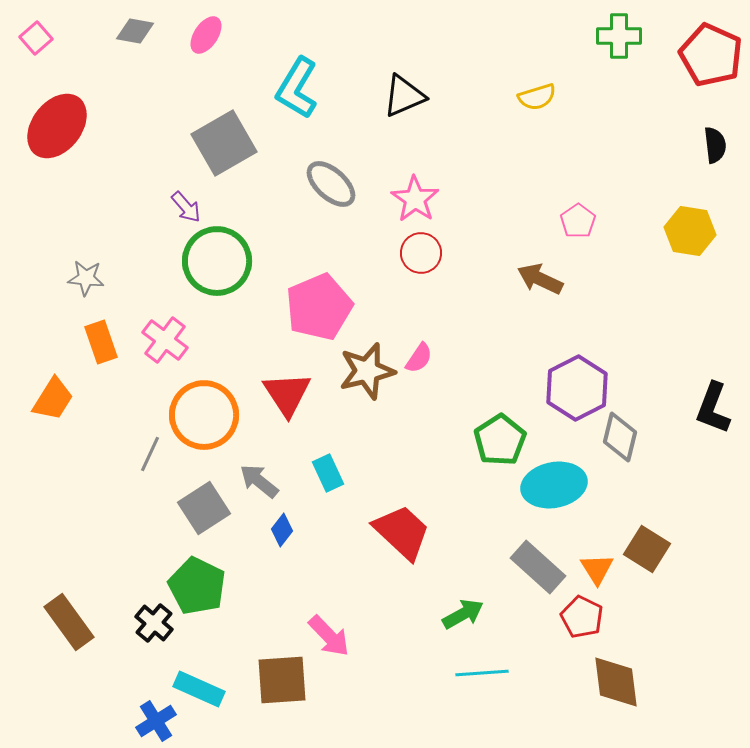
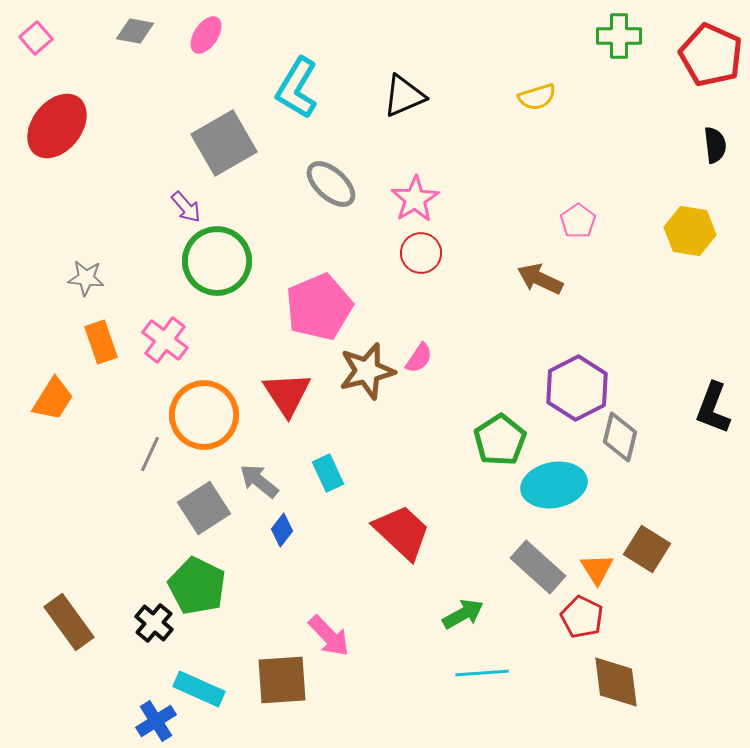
pink star at (415, 199): rotated 6 degrees clockwise
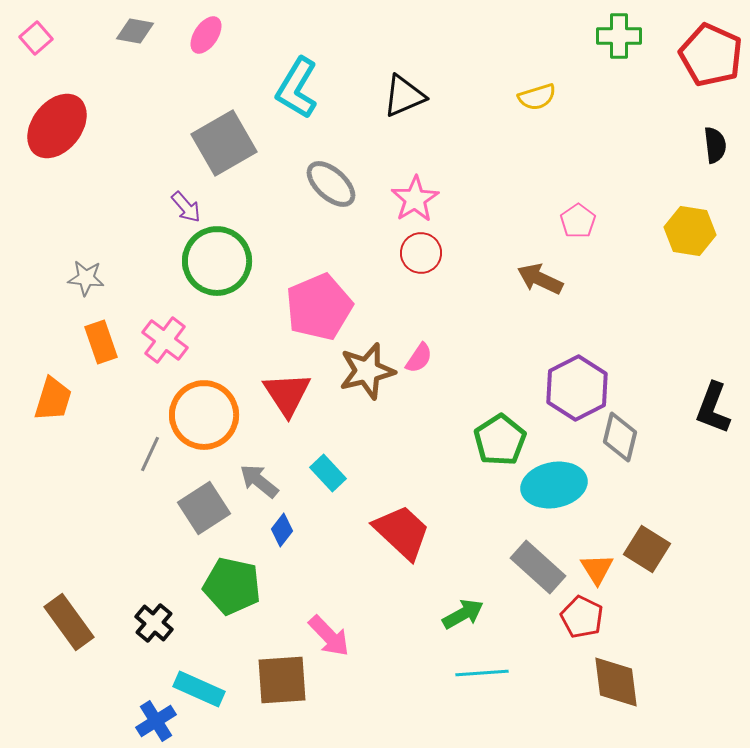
orange trapezoid at (53, 399): rotated 15 degrees counterclockwise
cyan rectangle at (328, 473): rotated 18 degrees counterclockwise
green pentagon at (197, 586): moved 35 px right; rotated 14 degrees counterclockwise
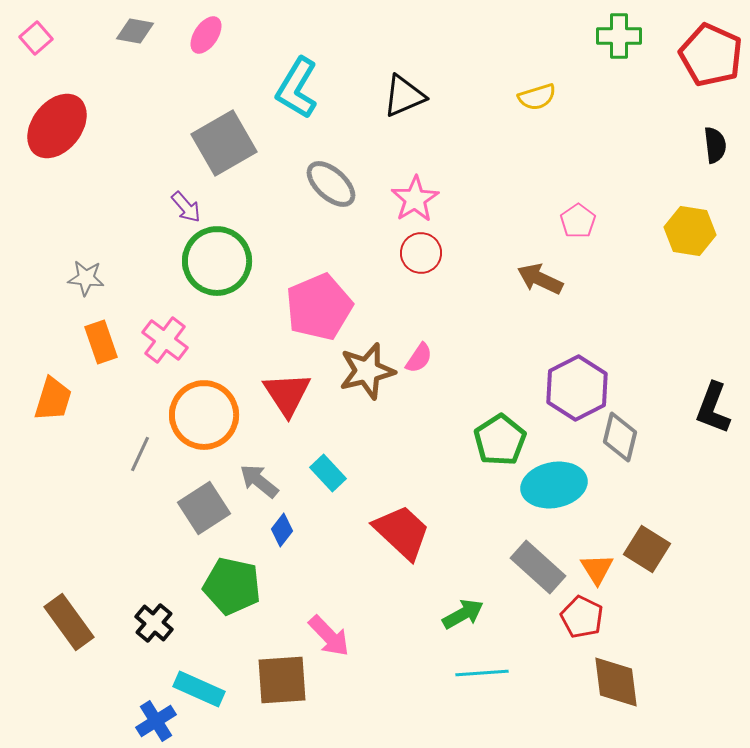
gray line at (150, 454): moved 10 px left
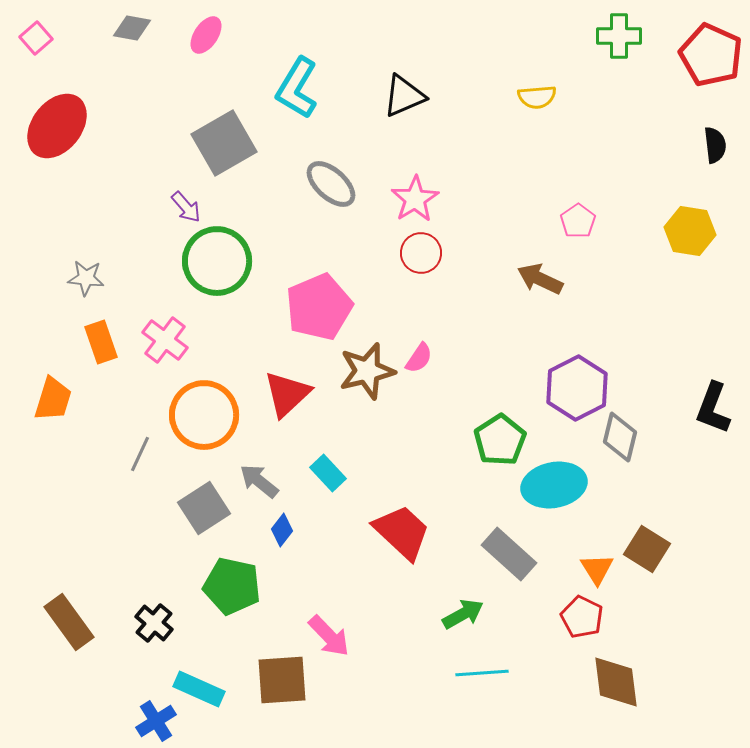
gray diamond at (135, 31): moved 3 px left, 3 px up
yellow semicircle at (537, 97): rotated 12 degrees clockwise
red triangle at (287, 394): rotated 20 degrees clockwise
gray rectangle at (538, 567): moved 29 px left, 13 px up
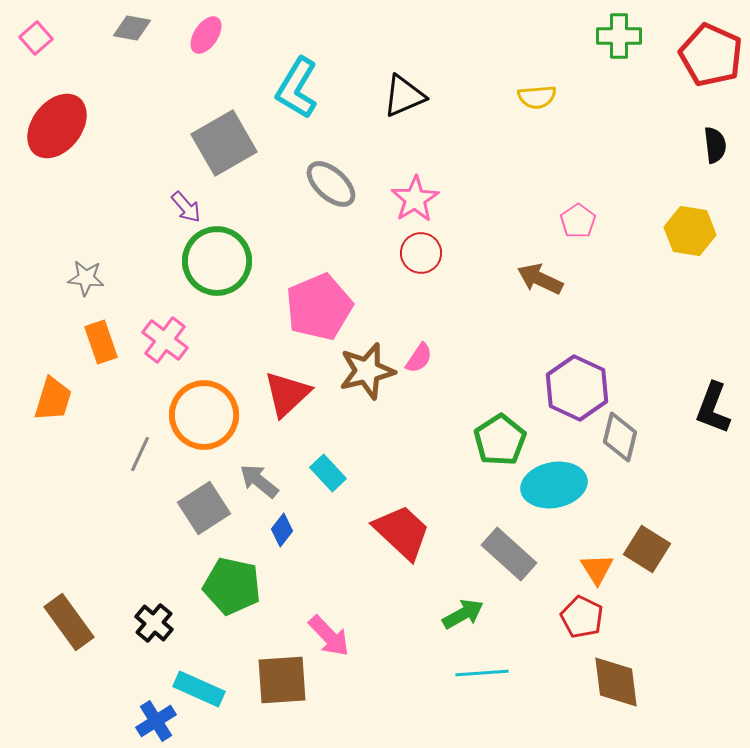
purple hexagon at (577, 388): rotated 8 degrees counterclockwise
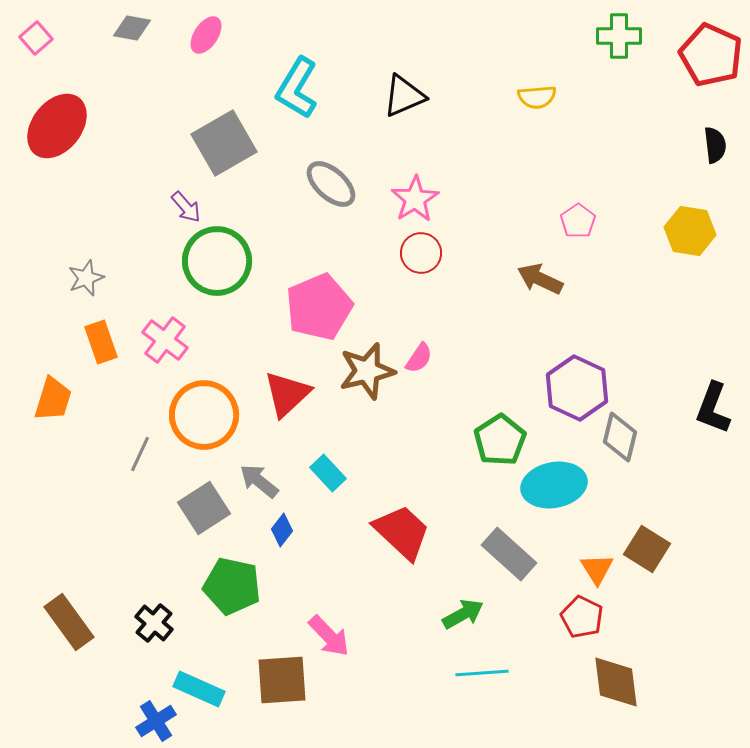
gray star at (86, 278): rotated 27 degrees counterclockwise
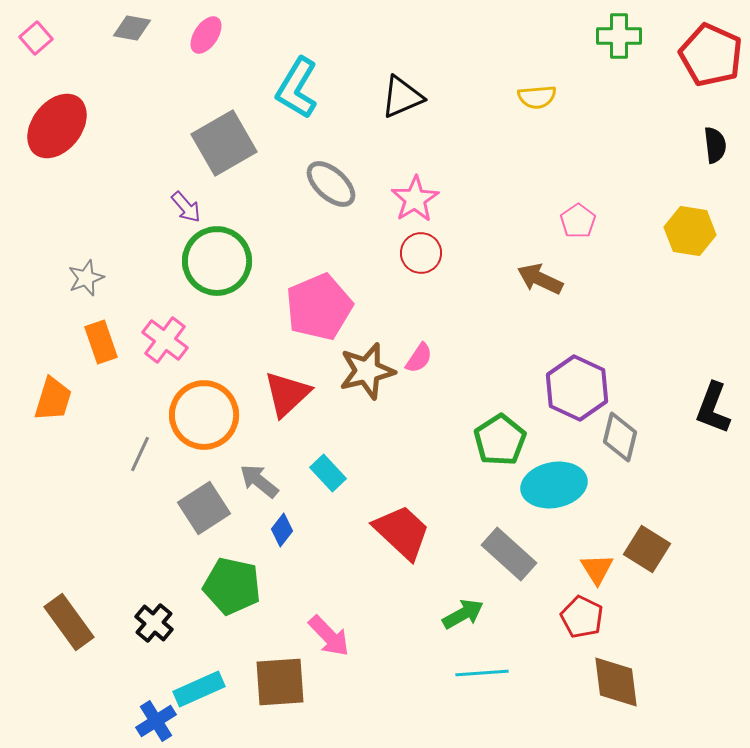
black triangle at (404, 96): moved 2 px left, 1 px down
brown square at (282, 680): moved 2 px left, 2 px down
cyan rectangle at (199, 689): rotated 48 degrees counterclockwise
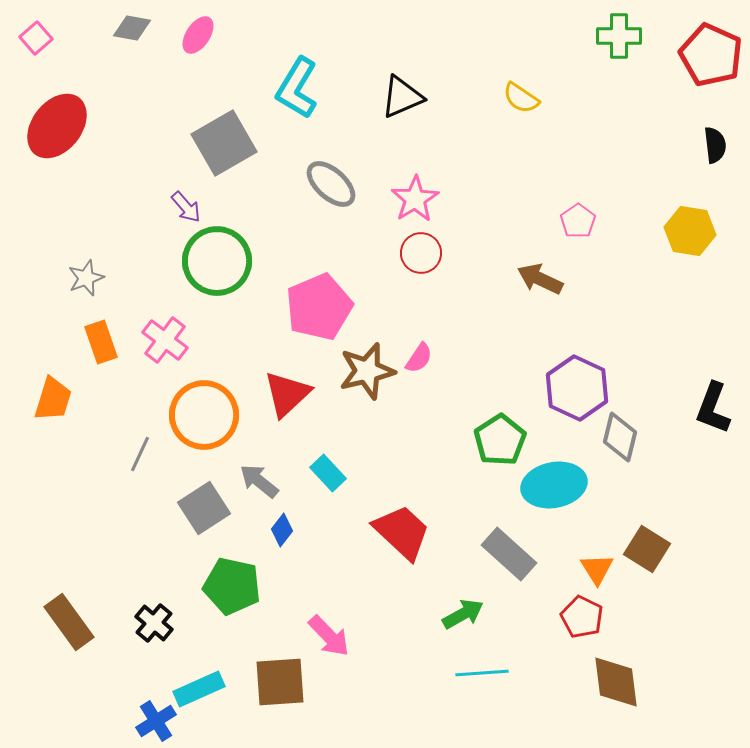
pink ellipse at (206, 35): moved 8 px left
yellow semicircle at (537, 97): moved 16 px left, 1 px down; rotated 39 degrees clockwise
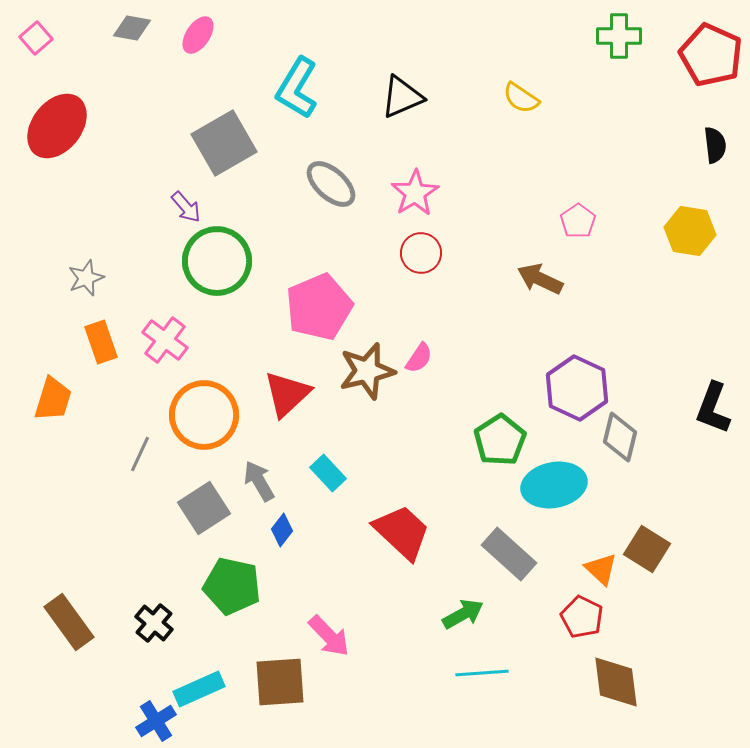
pink star at (415, 199): moved 6 px up
gray arrow at (259, 481): rotated 21 degrees clockwise
orange triangle at (597, 569): moved 4 px right; rotated 15 degrees counterclockwise
